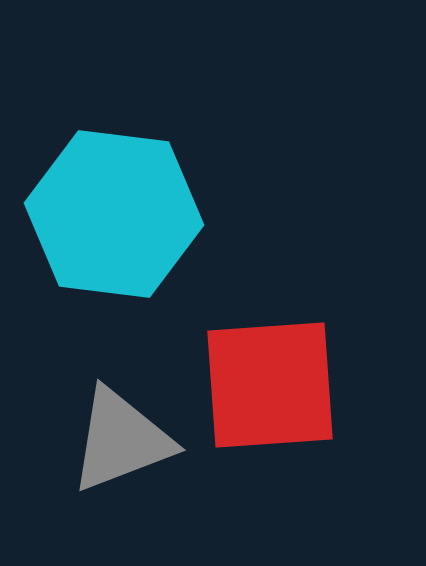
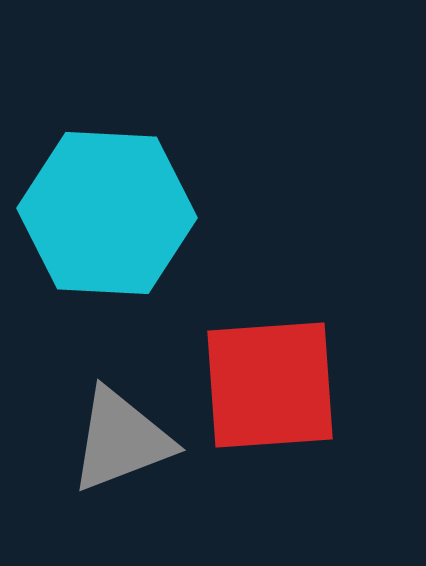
cyan hexagon: moved 7 px left, 1 px up; rotated 4 degrees counterclockwise
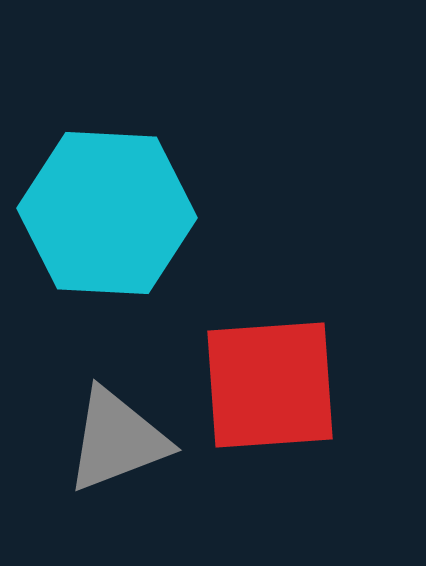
gray triangle: moved 4 px left
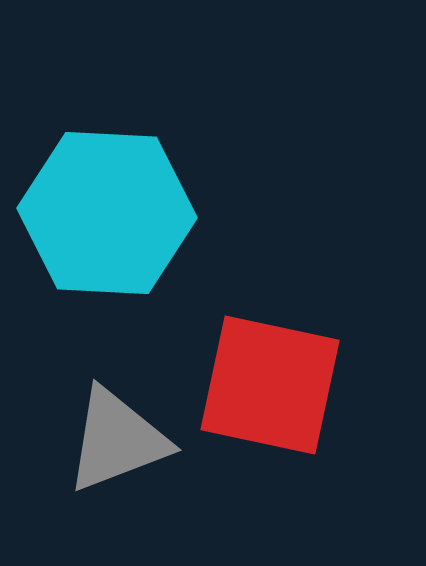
red square: rotated 16 degrees clockwise
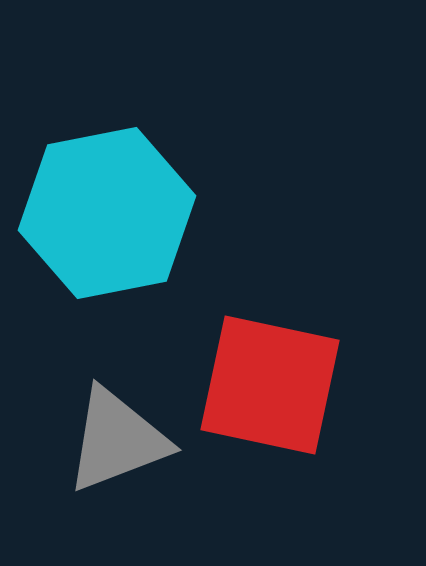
cyan hexagon: rotated 14 degrees counterclockwise
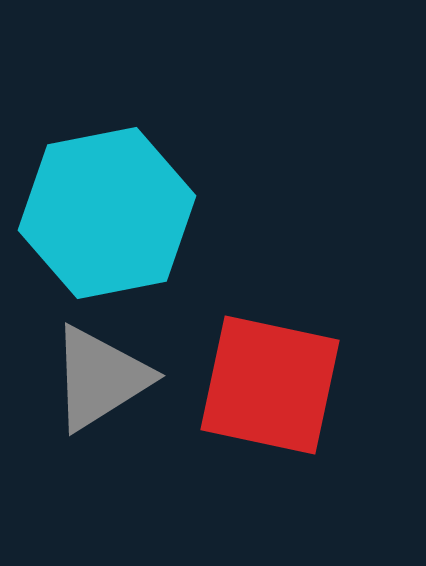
gray triangle: moved 17 px left, 62 px up; rotated 11 degrees counterclockwise
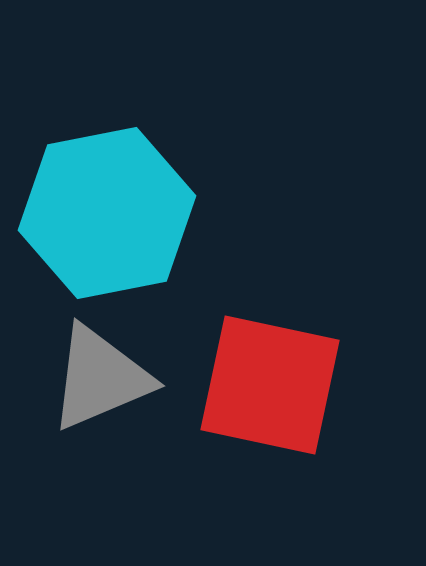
gray triangle: rotated 9 degrees clockwise
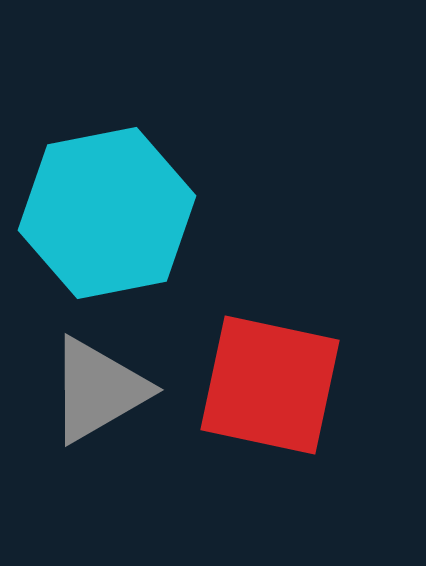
gray triangle: moved 2 px left, 12 px down; rotated 7 degrees counterclockwise
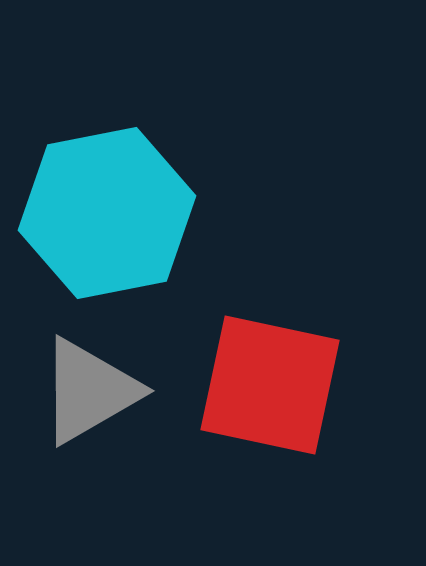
gray triangle: moved 9 px left, 1 px down
